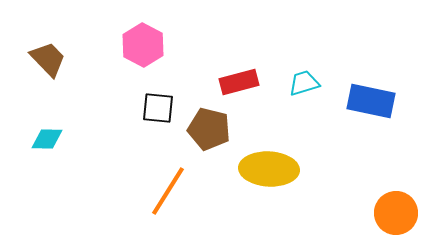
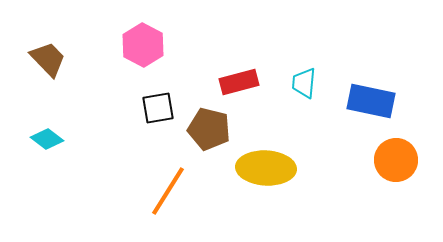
cyan trapezoid: rotated 68 degrees counterclockwise
black square: rotated 16 degrees counterclockwise
cyan diamond: rotated 36 degrees clockwise
yellow ellipse: moved 3 px left, 1 px up
orange circle: moved 53 px up
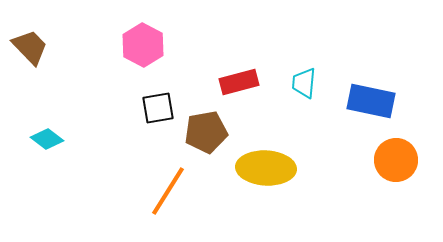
brown trapezoid: moved 18 px left, 12 px up
brown pentagon: moved 3 px left, 3 px down; rotated 24 degrees counterclockwise
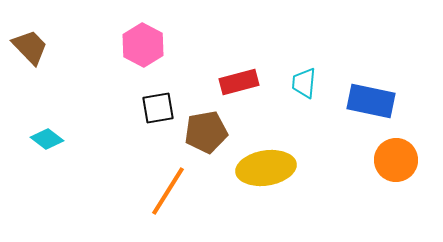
yellow ellipse: rotated 12 degrees counterclockwise
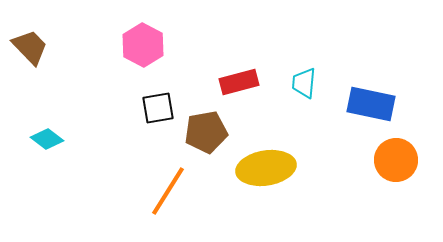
blue rectangle: moved 3 px down
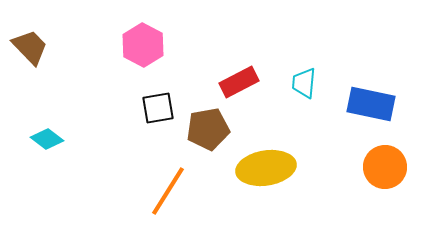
red rectangle: rotated 12 degrees counterclockwise
brown pentagon: moved 2 px right, 3 px up
orange circle: moved 11 px left, 7 px down
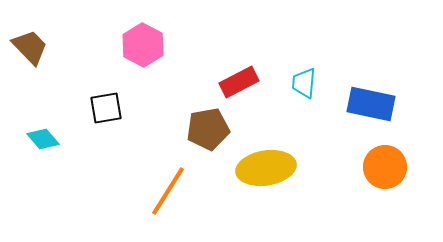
black square: moved 52 px left
cyan diamond: moved 4 px left; rotated 12 degrees clockwise
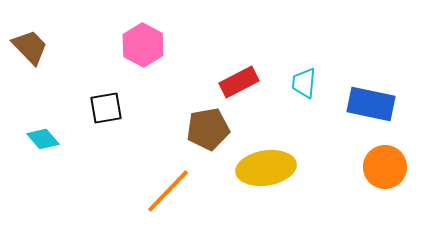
orange line: rotated 12 degrees clockwise
